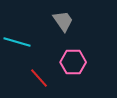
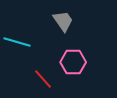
red line: moved 4 px right, 1 px down
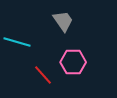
red line: moved 4 px up
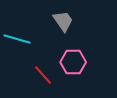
cyan line: moved 3 px up
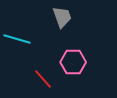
gray trapezoid: moved 1 px left, 4 px up; rotated 15 degrees clockwise
red line: moved 4 px down
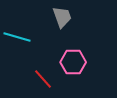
cyan line: moved 2 px up
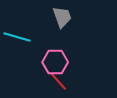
pink hexagon: moved 18 px left
red line: moved 15 px right, 2 px down
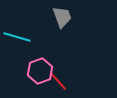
pink hexagon: moved 15 px left, 9 px down; rotated 20 degrees counterclockwise
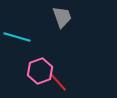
red line: moved 1 px down
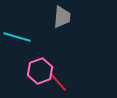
gray trapezoid: rotated 25 degrees clockwise
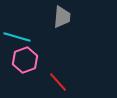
pink hexagon: moved 15 px left, 11 px up
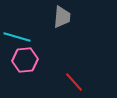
pink hexagon: rotated 15 degrees clockwise
red line: moved 16 px right
